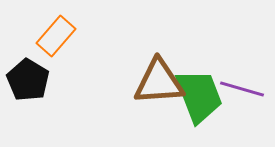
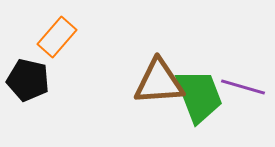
orange rectangle: moved 1 px right, 1 px down
black pentagon: rotated 18 degrees counterclockwise
purple line: moved 1 px right, 2 px up
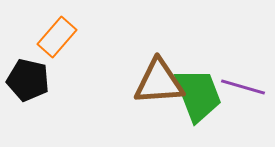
green trapezoid: moved 1 px left, 1 px up
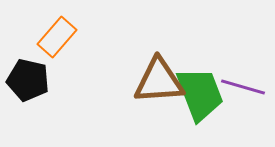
brown triangle: moved 1 px up
green trapezoid: moved 2 px right, 1 px up
